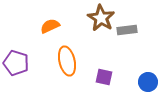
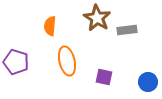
brown star: moved 4 px left
orange semicircle: rotated 60 degrees counterclockwise
purple pentagon: moved 1 px up
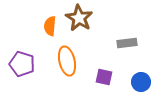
brown star: moved 18 px left
gray rectangle: moved 13 px down
purple pentagon: moved 6 px right, 2 px down
blue circle: moved 7 px left
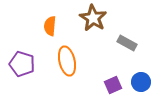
brown star: moved 14 px right
gray rectangle: rotated 36 degrees clockwise
purple square: moved 9 px right, 8 px down; rotated 36 degrees counterclockwise
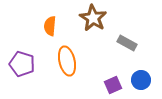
blue circle: moved 2 px up
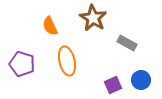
orange semicircle: rotated 30 degrees counterclockwise
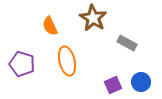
blue circle: moved 2 px down
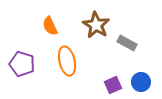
brown star: moved 3 px right, 7 px down
